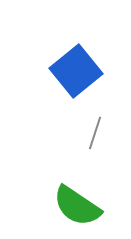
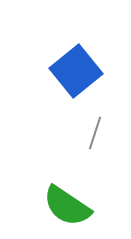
green semicircle: moved 10 px left
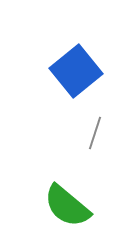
green semicircle: rotated 6 degrees clockwise
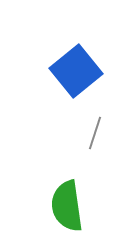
green semicircle: rotated 42 degrees clockwise
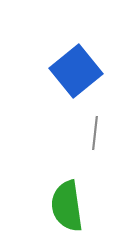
gray line: rotated 12 degrees counterclockwise
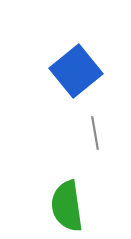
gray line: rotated 16 degrees counterclockwise
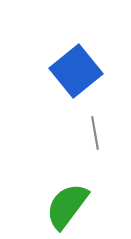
green semicircle: rotated 45 degrees clockwise
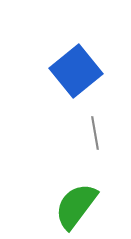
green semicircle: moved 9 px right
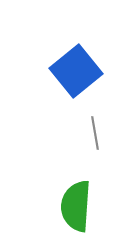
green semicircle: rotated 33 degrees counterclockwise
